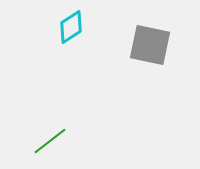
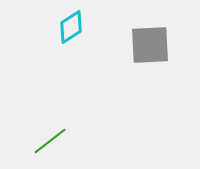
gray square: rotated 15 degrees counterclockwise
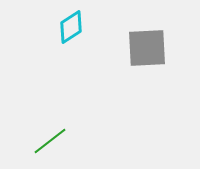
gray square: moved 3 px left, 3 px down
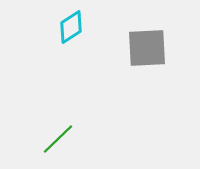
green line: moved 8 px right, 2 px up; rotated 6 degrees counterclockwise
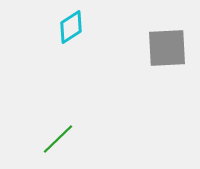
gray square: moved 20 px right
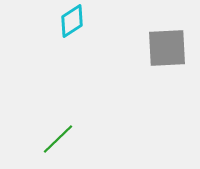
cyan diamond: moved 1 px right, 6 px up
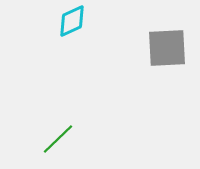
cyan diamond: rotated 8 degrees clockwise
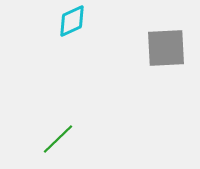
gray square: moved 1 px left
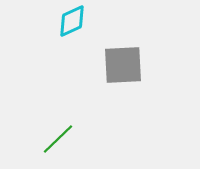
gray square: moved 43 px left, 17 px down
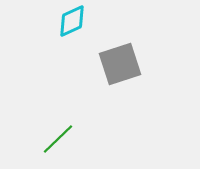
gray square: moved 3 px left, 1 px up; rotated 15 degrees counterclockwise
